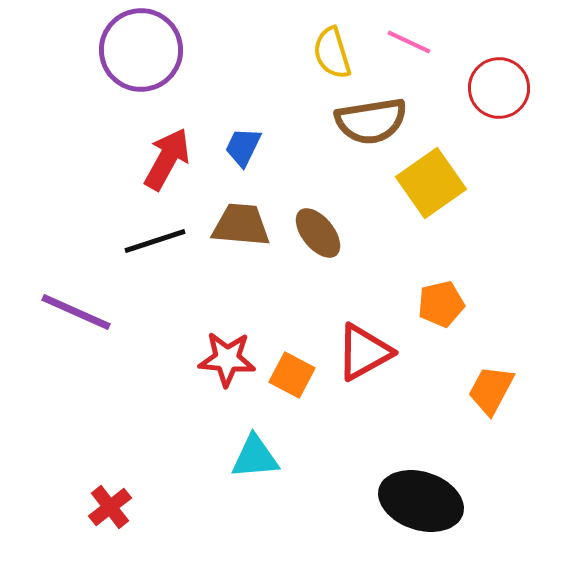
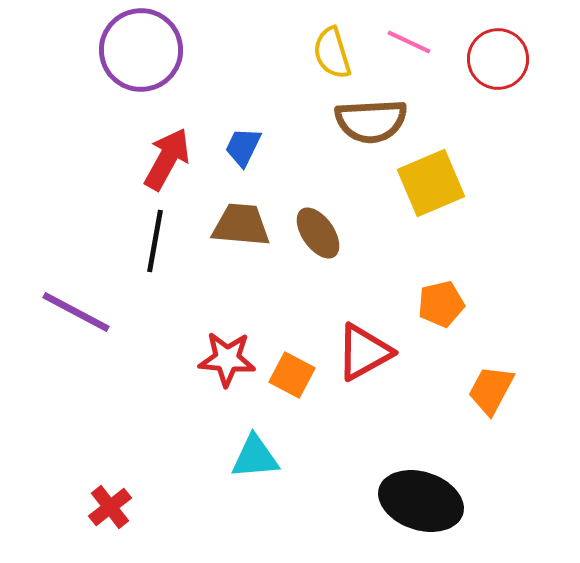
red circle: moved 1 px left, 29 px up
brown semicircle: rotated 6 degrees clockwise
yellow square: rotated 12 degrees clockwise
brown ellipse: rotated 4 degrees clockwise
black line: rotated 62 degrees counterclockwise
purple line: rotated 4 degrees clockwise
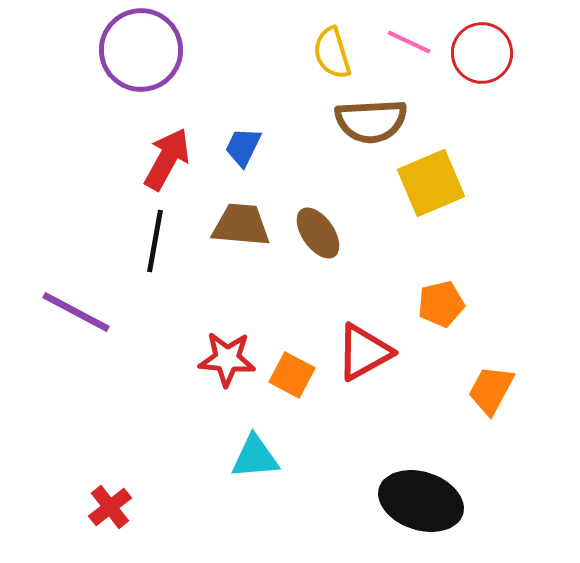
red circle: moved 16 px left, 6 px up
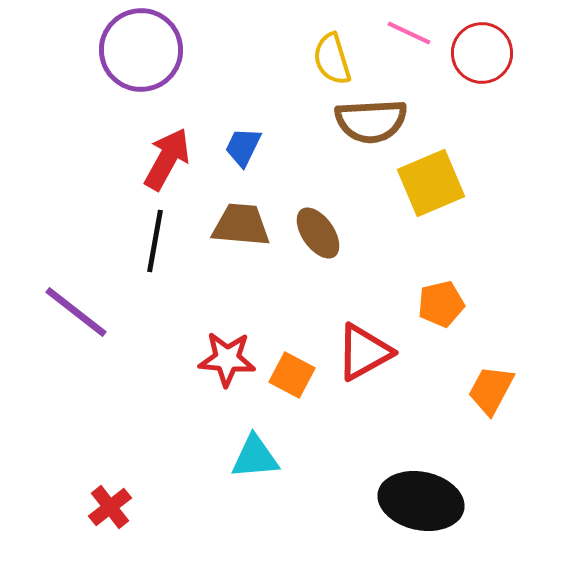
pink line: moved 9 px up
yellow semicircle: moved 6 px down
purple line: rotated 10 degrees clockwise
black ellipse: rotated 6 degrees counterclockwise
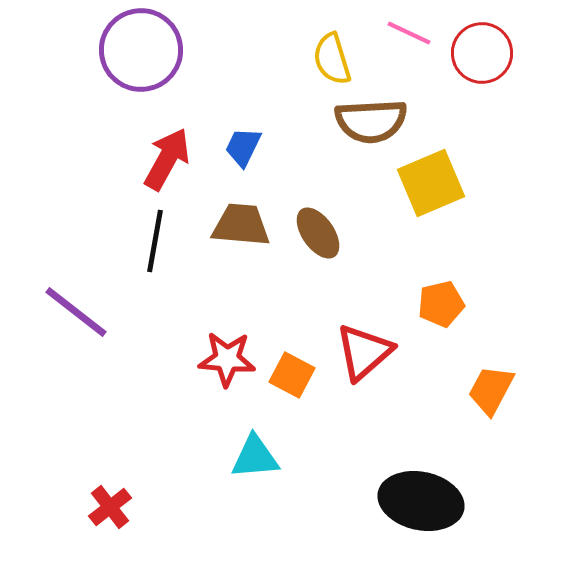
red triangle: rotated 12 degrees counterclockwise
